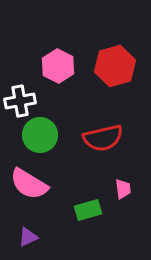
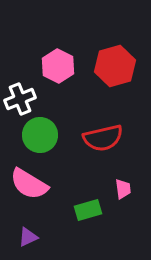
white cross: moved 2 px up; rotated 12 degrees counterclockwise
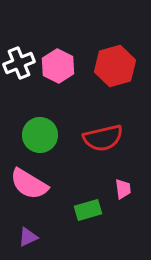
white cross: moved 1 px left, 36 px up
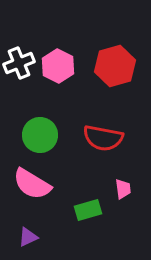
red semicircle: rotated 24 degrees clockwise
pink semicircle: moved 3 px right
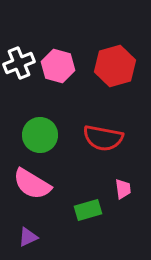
pink hexagon: rotated 12 degrees counterclockwise
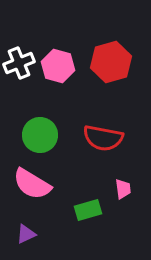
red hexagon: moved 4 px left, 4 px up
purple triangle: moved 2 px left, 3 px up
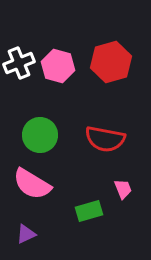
red semicircle: moved 2 px right, 1 px down
pink trapezoid: rotated 15 degrees counterclockwise
green rectangle: moved 1 px right, 1 px down
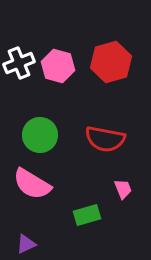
green rectangle: moved 2 px left, 4 px down
purple triangle: moved 10 px down
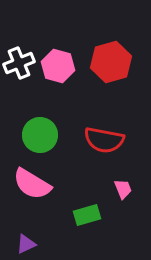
red semicircle: moved 1 px left, 1 px down
